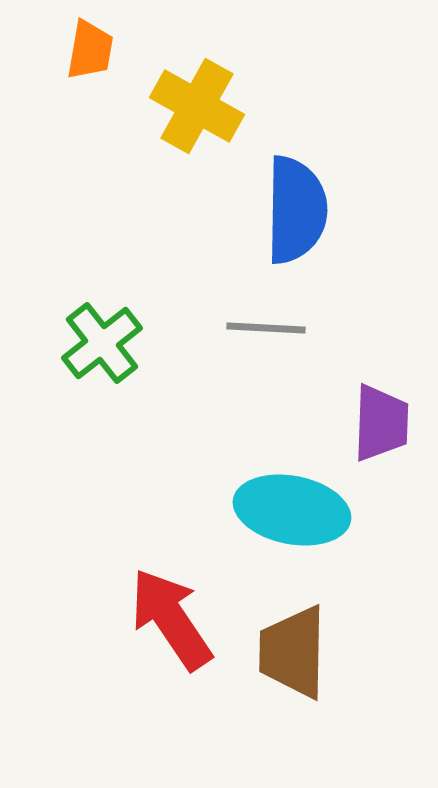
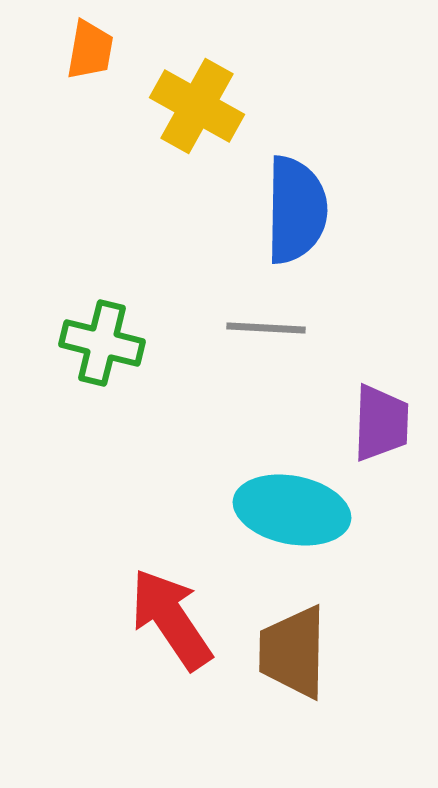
green cross: rotated 38 degrees counterclockwise
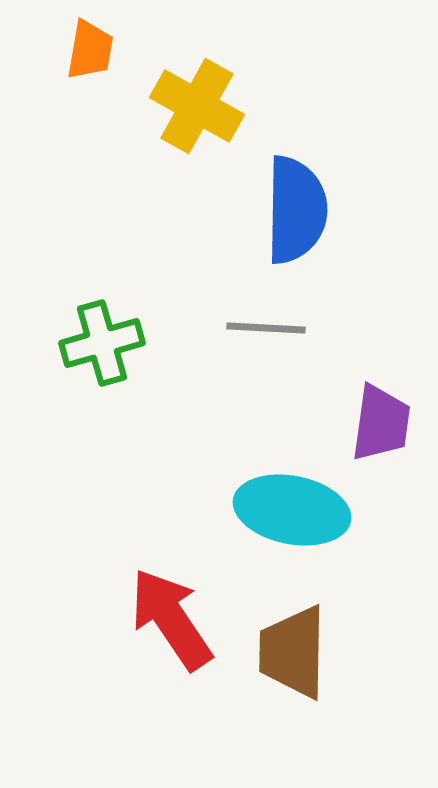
green cross: rotated 30 degrees counterclockwise
purple trapezoid: rotated 6 degrees clockwise
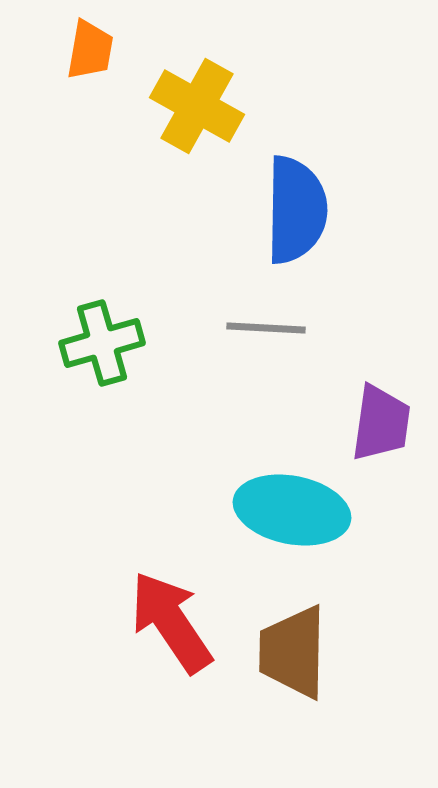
red arrow: moved 3 px down
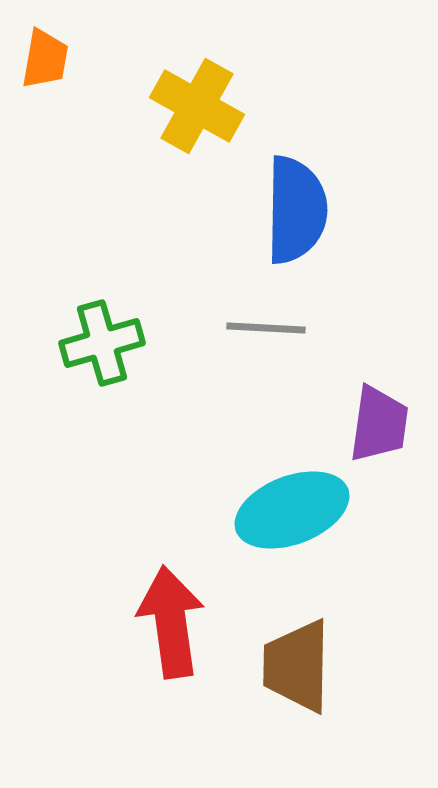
orange trapezoid: moved 45 px left, 9 px down
purple trapezoid: moved 2 px left, 1 px down
cyan ellipse: rotated 32 degrees counterclockwise
red arrow: rotated 26 degrees clockwise
brown trapezoid: moved 4 px right, 14 px down
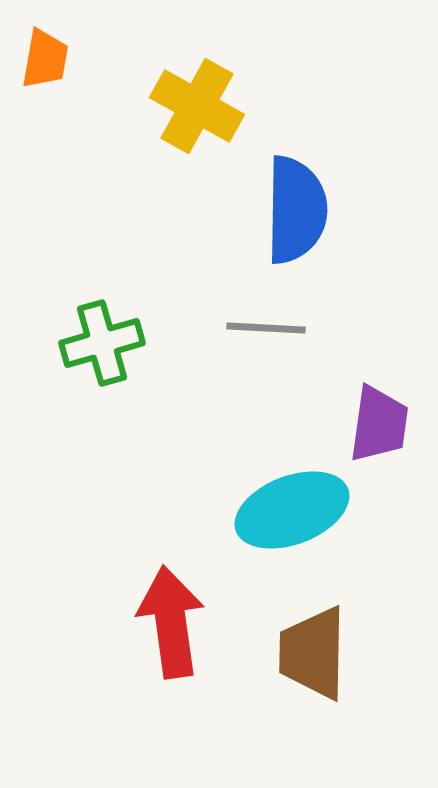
brown trapezoid: moved 16 px right, 13 px up
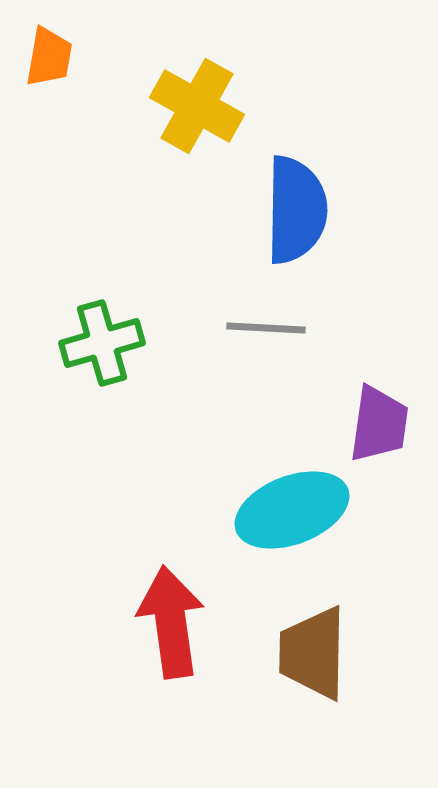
orange trapezoid: moved 4 px right, 2 px up
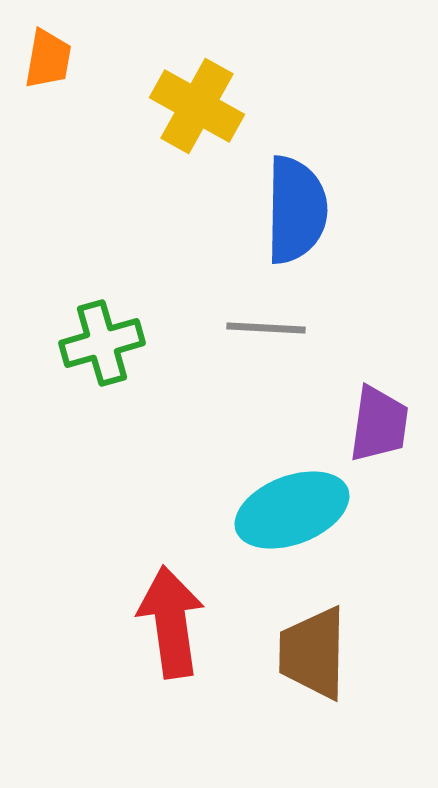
orange trapezoid: moved 1 px left, 2 px down
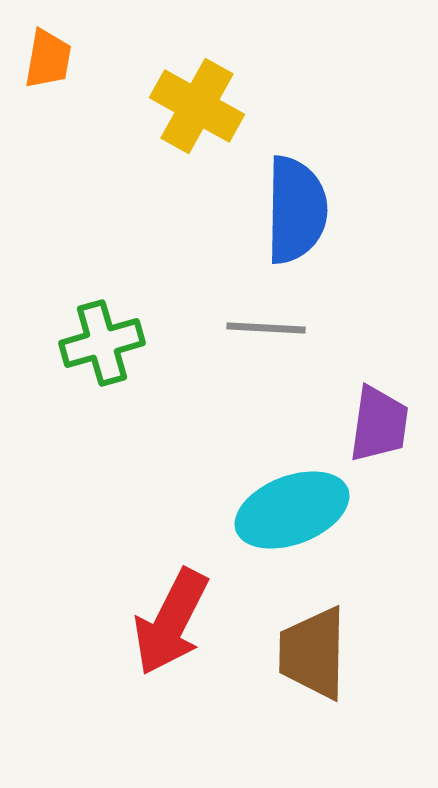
red arrow: rotated 145 degrees counterclockwise
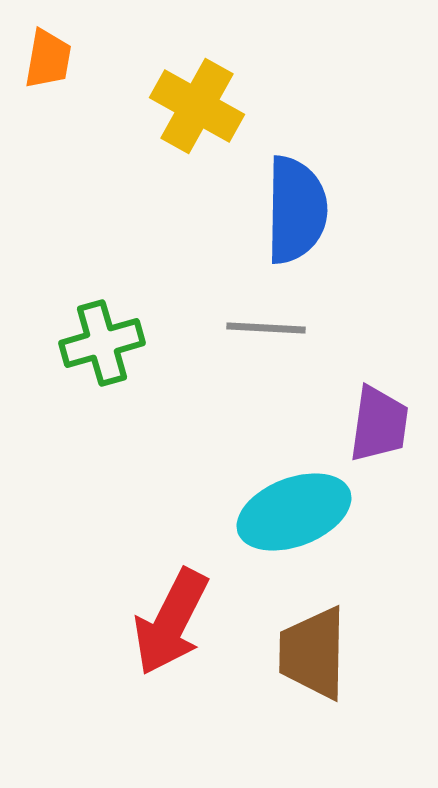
cyan ellipse: moved 2 px right, 2 px down
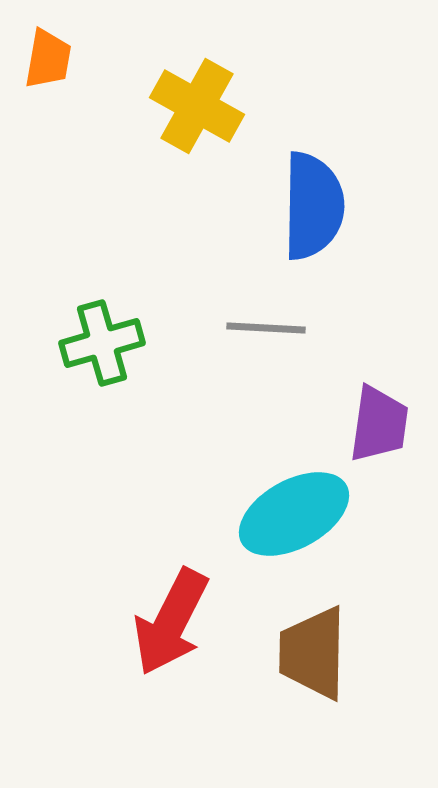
blue semicircle: moved 17 px right, 4 px up
cyan ellipse: moved 2 px down; rotated 8 degrees counterclockwise
